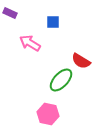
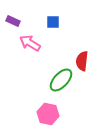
purple rectangle: moved 3 px right, 8 px down
red semicircle: moved 1 px right; rotated 66 degrees clockwise
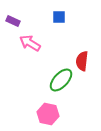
blue square: moved 6 px right, 5 px up
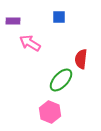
purple rectangle: rotated 24 degrees counterclockwise
red semicircle: moved 1 px left, 2 px up
pink hexagon: moved 2 px right, 2 px up; rotated 10 degrees clockwise
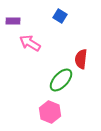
blue square: moved 1 px right, 1 px up; rotated 32 degrees clockwise
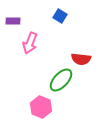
pink arrow: rotated 100 degrees counterclockwise
red semicircle: rotated 90 degrees counterclockwise
pink hexagon: moved 9 px left, 5 px up
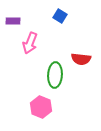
green ellipse: moved 6 px left, 5 px up; rotated 40 degrees counterclockwise
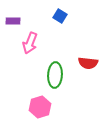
red semicircle: moved 7 px right, 4 px down
pink hexagon: moved 1 px left; rotated 20 degrees clockwise
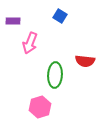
red semicircle: moved 3 px left, 2 px up
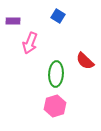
blue square: moved 2 px left
red semicircle: rotated 36 degrees clockwise
green ellipse: moved 1 px right, 1 px up
pink hexagon: moved 15 px right, 1 px up
